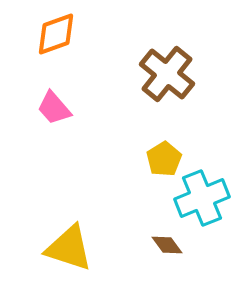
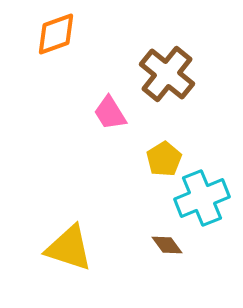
pink trapezoid: moved 56 px right, 5 px down; rotated 9 degrees clockwise
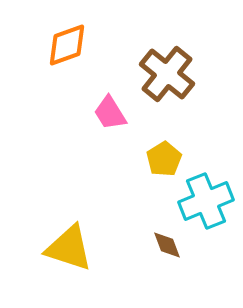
orange diamond: moved 11 px right, 11 px down
cyan cross: moved 4 px right, 3 px down
brown diamond: rotated 16 degrees clockwise
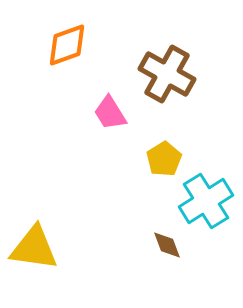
brown cross: rotated 10 degrees counterclockwise
cyan cross: rotated 10 degrees counterclockwise
yellow triangle: moved 35 px left; rotated 10 degrees counterclockwise
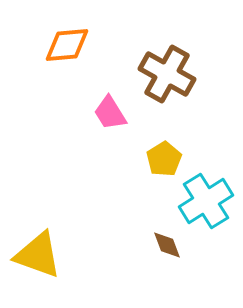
orange diamond: rotated 15 degrees clockwise
yellow triangle: moved 4 px right, 7 px down; rotated 12 degrees clockwise
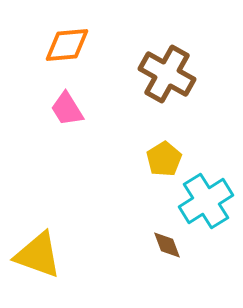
pink trapezoid: moved 43 px left, 4 px up
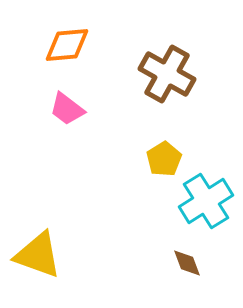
pink trapezoid: rotated 21 degrees counterclockwise
brown diamond: moved 20 px right, 18 px down
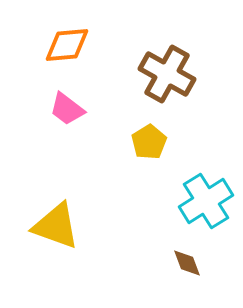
yellow pentagon: moved 15 px left, 17 px up
yellow triangle: moved 18 px right, 29 px up
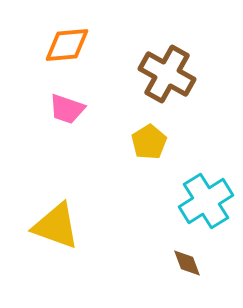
pink trapezoid: rotated 18 degrees counterclockwise
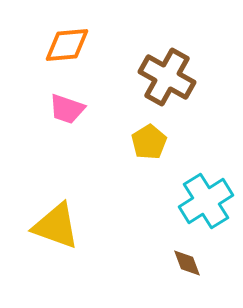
brown cross: moved 3 px down
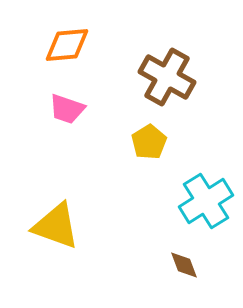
brown diamond: moved 3 px left, 2 px down
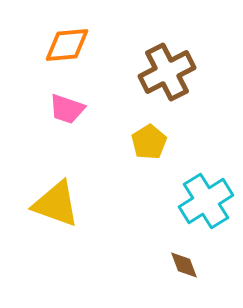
brown cross: moved 5 px up; rotated 34 degrees clockwise
yellow triangle: moved 22 px up
